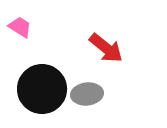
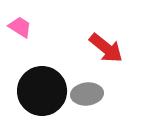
black circle: moved 2 px down
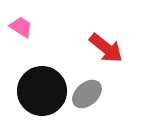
pink trapezoid: moved 1 px right
gray ellipse: rotated 36 degrees counterclockwise
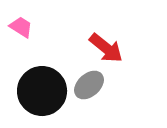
gray ellipse: moved 2 px right, 9 px up
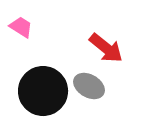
gray ellipse: moved 1 px down; rotated 72 degrees clockwise
black circle: moved 1 px right
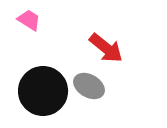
pink trapezoid: moved 8 px right, 7 px up
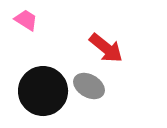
pink trapezoid: moved 3 px left
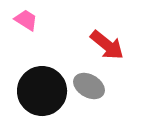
red arrow: moved 1 px right, 3 px up
black circle: moved 1 px left
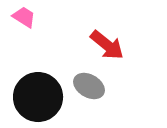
pink trapezoid: moved 2 px left, 3 px up
black circle: moved 4 px left, 6 px down
